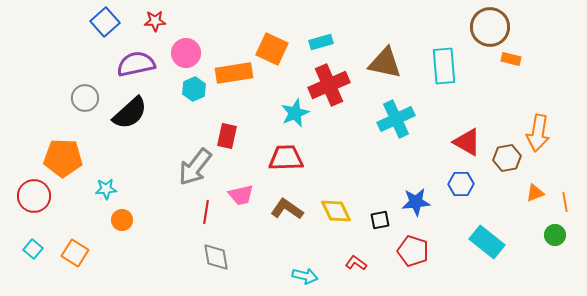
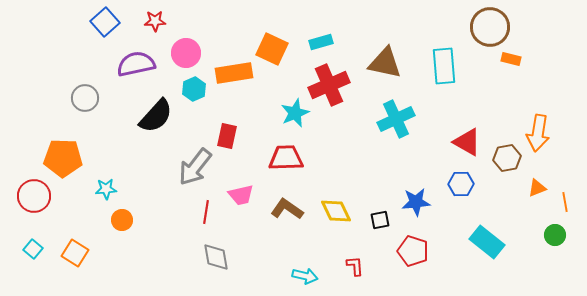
black semicircle at (130, 113): moved 26 px right, 3 px down; rotated 6 degrees counterclockwise
orange triangle at (535, 193): moved 2 px right, 5 px up
red L-shape at (356, 263): moved 1 px left, 3 px down; rotated 50 degrees clockwise
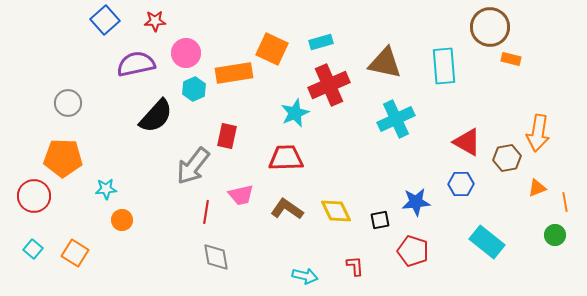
blue square at (105, 22): moved 2 px up
gray circle at (85, 98): moved 17 px left, 5 px down
gray arrow at (195, 167): moved 2 px left, 1 px up
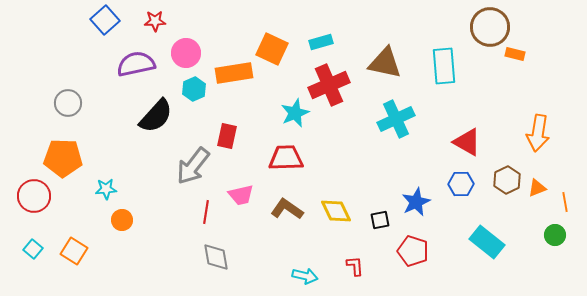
orange rectangle at (511, 59): moved 4 px right, 5 px up
brown hexagon at (507, 158): moved 22 px down; rotated 16 degrees counterclockwise
blue star at (416, 202): rotated 20 degrees counterclockwise
orange square at (75, 253): moved 1 px left, 2 px up
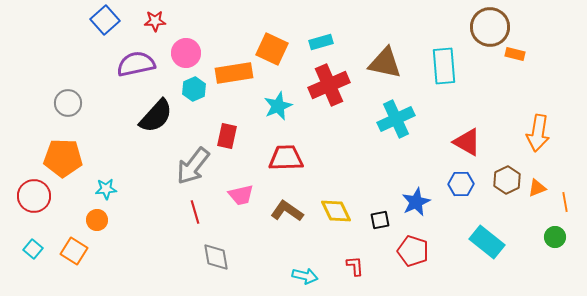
cyan star at (295, 113): moved 17 px left, 7 px up
brown L-shape at (287, 209): moved 2 px down
red line at (206, 212): moved 11 px left; rotated 25 degrees counterclockwise
orange circle at (122, 220): moved 25 px left
green circle at (555, 235): moved 2 px down
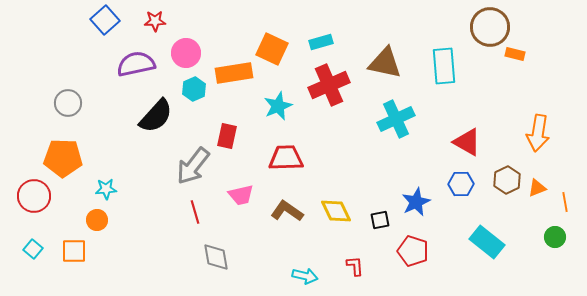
orange square at (74, 251): rotated 32 degrees counterclockwise
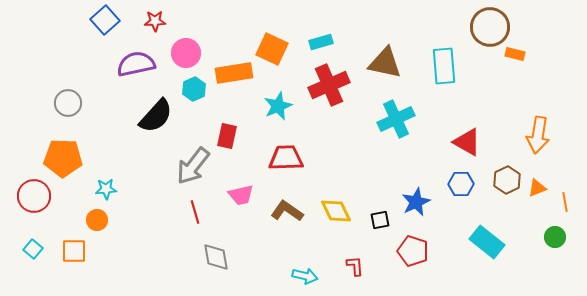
orange arrow at (538, 133): moved 2 px down
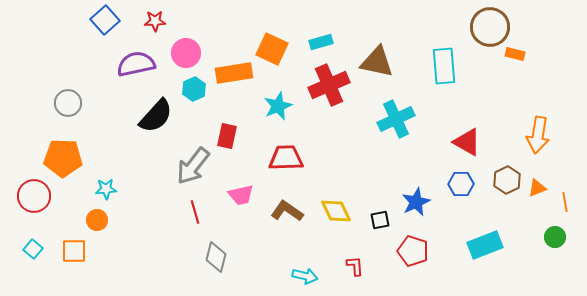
brown triangle at (385, 63): moved 8 px left, 1 px up
cyan rectangle at (487, 242): moved 2 px left, 3 px down; rotated 60 degrees counterclockwise
gray diamond at (216, 257): rotated 24 degrees clockwise
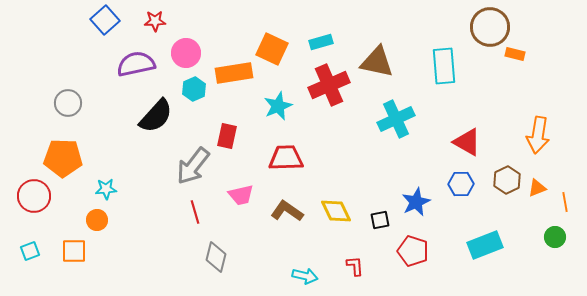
cyan square at (33, 249): moved 3 px left, 2 px down; rotated 30 degrees clockwise
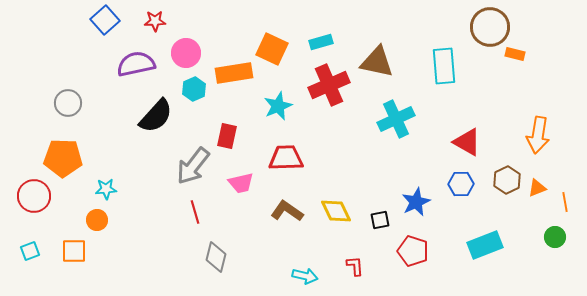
pink trapezoid at (241, 195): moved 12 px up
